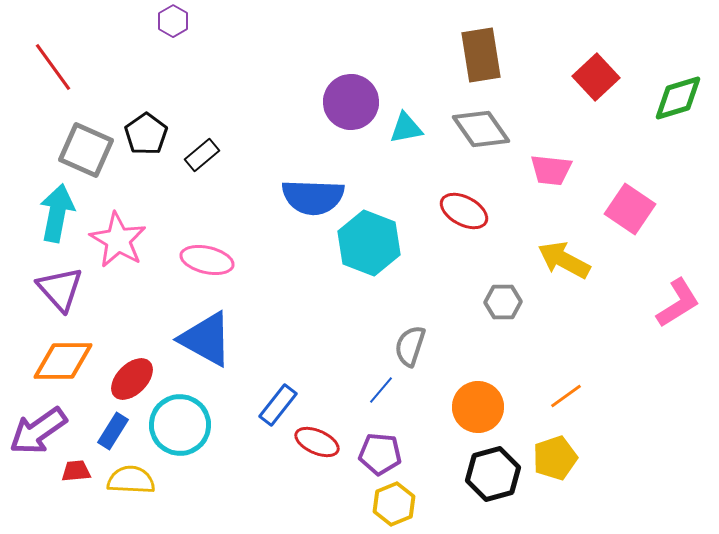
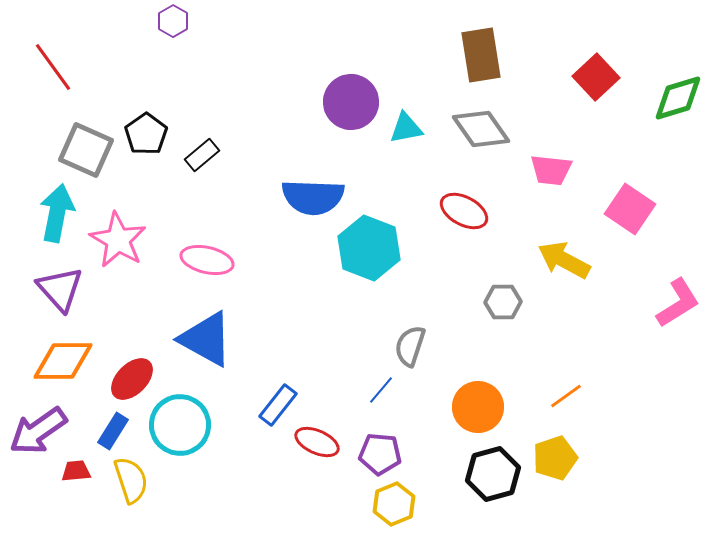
cyan hexagon at (369, 243): moved 5 px down
yellow semicircle at (131, 480): rotated 69 degrees clockwise
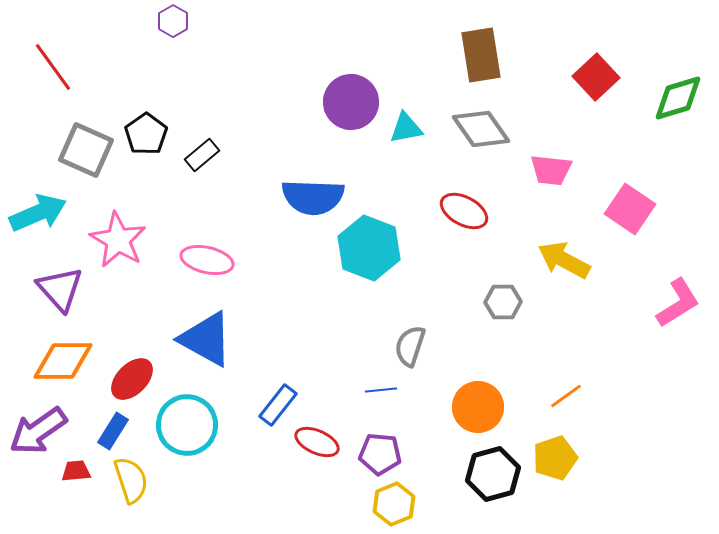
cyan arrow at (57, 213): moved 19 px left; rotated 56 degrees clockwise
blue line at (381, 390): rotated 44 degrees clockwise
cyan circle at (180, 425): moved 7 px right
